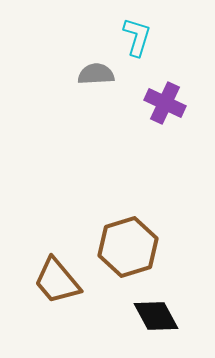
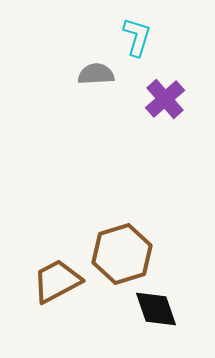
purple cross: moved 4 px up; rotated 24 degrees clockwise
brown hexagon: moved 6 px left, 7 px down
brown trapezoid: rotated 102 degrees clockwise
black diamond: moved 7 px up; rotated 9 degrees clockwise
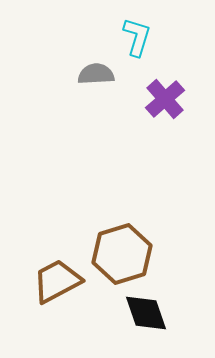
black diamond: moved 10 px left, 4 px down
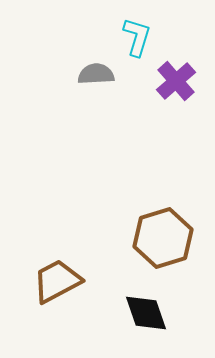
purple cross: moved 11 px right, 18 px up
brown hexagon: moved 41 px right, 16 px up
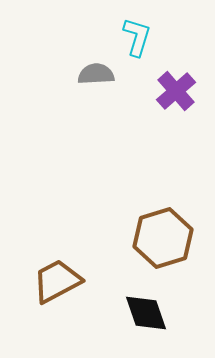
purple cross: moved 10 px down
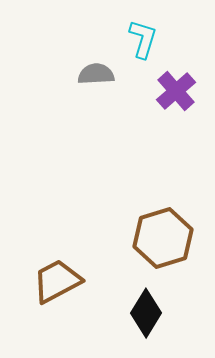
cyan L-shape: moved 6 px right, 2 px down
black diamond: rotated 51 degrees clockwise
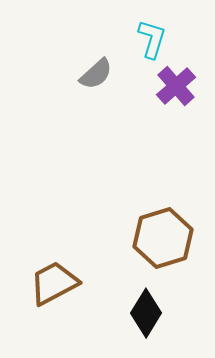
cyan L-shape: moved 9 px right
gray semicircle: rotated 141 degrees clockwise
purple cross: moved 5 px up
brown trapezoid: moved 3 px left, 2 px down
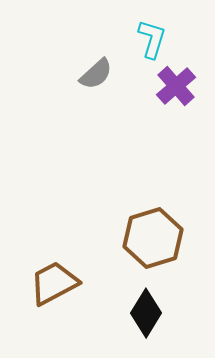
brown hexagon: moved 10 px left
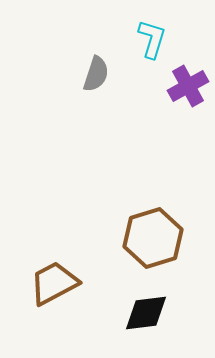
gray semicircle: rotated 30 degrees counterclockwise
purple cross: moved 12 px right; rotated 12 degrees clockwise
black diamond: rotated 51 degrees clockwise
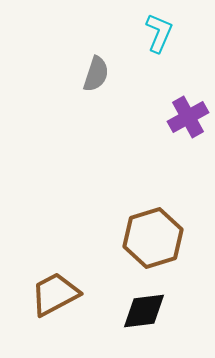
cyan L-shape: moved 7 px right, 6 px up; rotated 6 degrees clockwise
purple cross: moved 31 px down
brown trapezoid: moved 1 px right, 11 px down
black diamond: moved 2 px left, 2 px up
